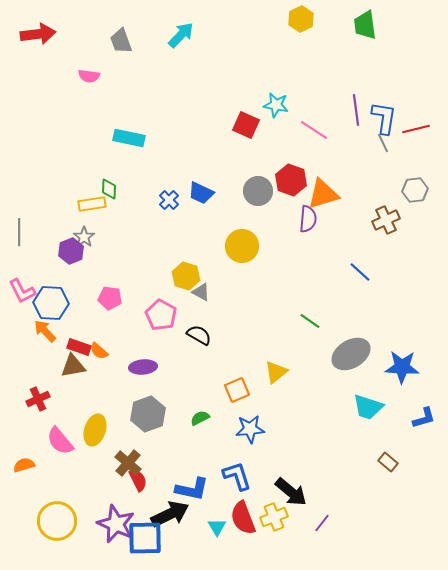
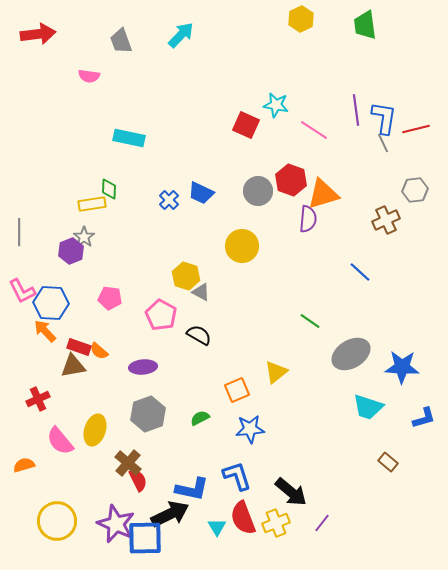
yellow cross at (274, 517): moved 2 px right, 6 px down
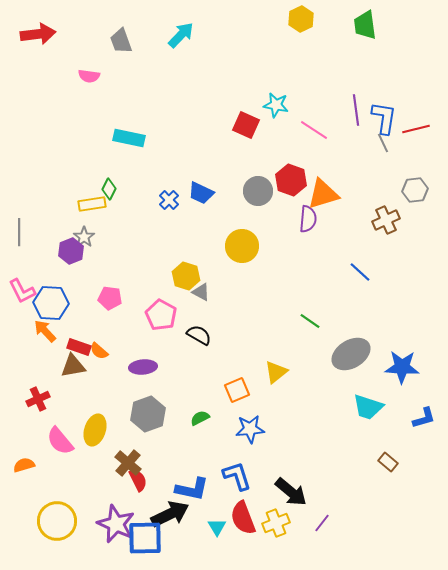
green diamond at (109, 189): rotated 25 degrees clockwise
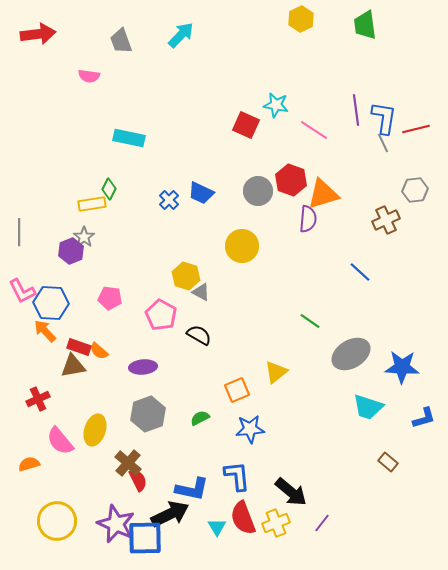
orange semicircle at (24, 465): moved 5 px right, 1 px up
blue L-shape at (237, 476): rotated 12 degrees clockwise
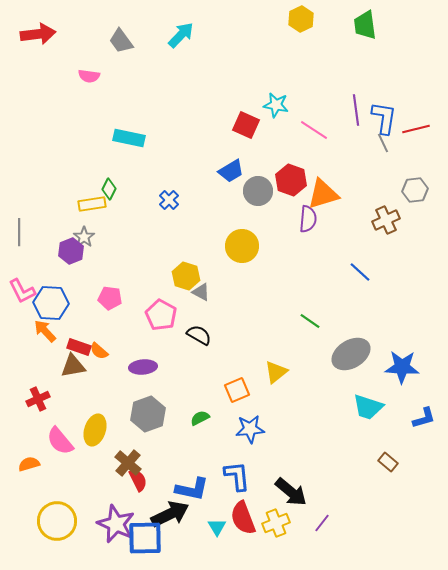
gray trapezoid at (121, 41): rotated 16 degrees counterclockwise
blue trapezoid at (201, 193): moved 30 px right, 22 px up; rotated 56 degrees counterclockwise
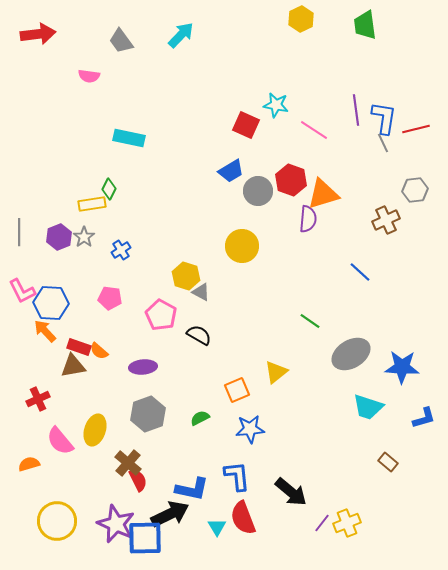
blue cross at (169, 200): moved 48 px left, 50 px down; rotated 12 degrees clockwise
purple hexagon at (71, 251): moved 12 px left, 14 px up
yellow cross at (276, 523): moved 71 px right
